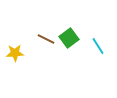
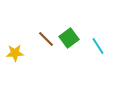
brown line: rotated 18 degrees clockwise
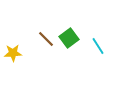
yellow star: moved 2 px left
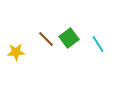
cyan line: moved 2 px up
yellow star: moved 3 px right, 1 px up
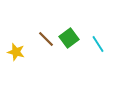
yellow star: rotated 18 degrees clockwise
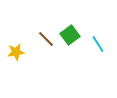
green square: moved 1 px right, 3 px up
yellow star: rotated 24 degrees counterclockwise
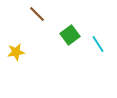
brown line: moved 9 px left, 25 px up
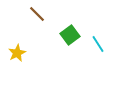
yellow star: moved 1 px right, 1 px down; rotated 18 degrees counterclockwise
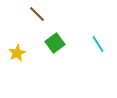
green square: moved 15 px left, 8 px down
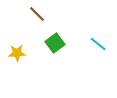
cyan line: rotated 18 degrees counterclockwise
yellow star: rotated 24 degrees clockwise
